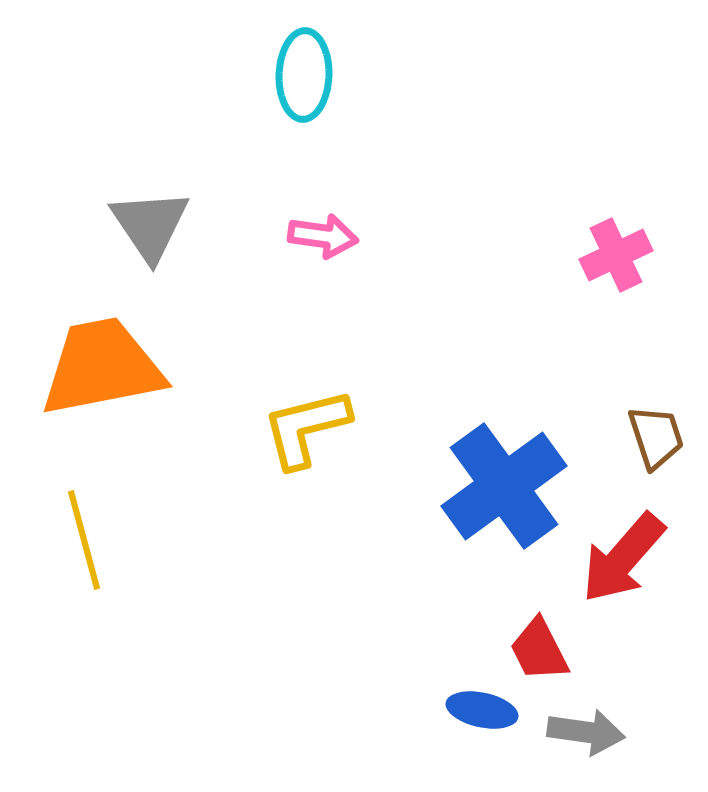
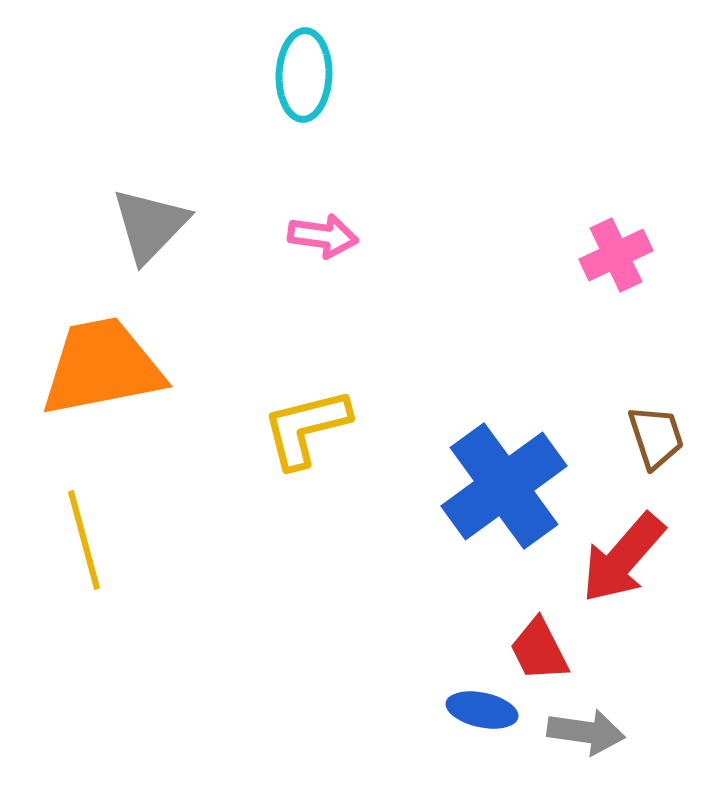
gray triangle: rotated 18 degrees clockwise
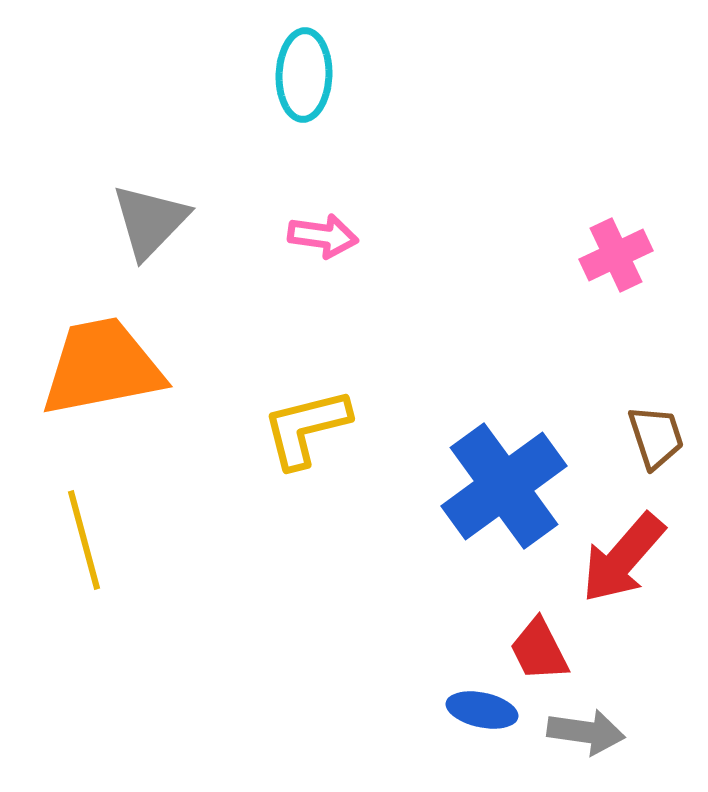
gray triangle: moved 4 px up
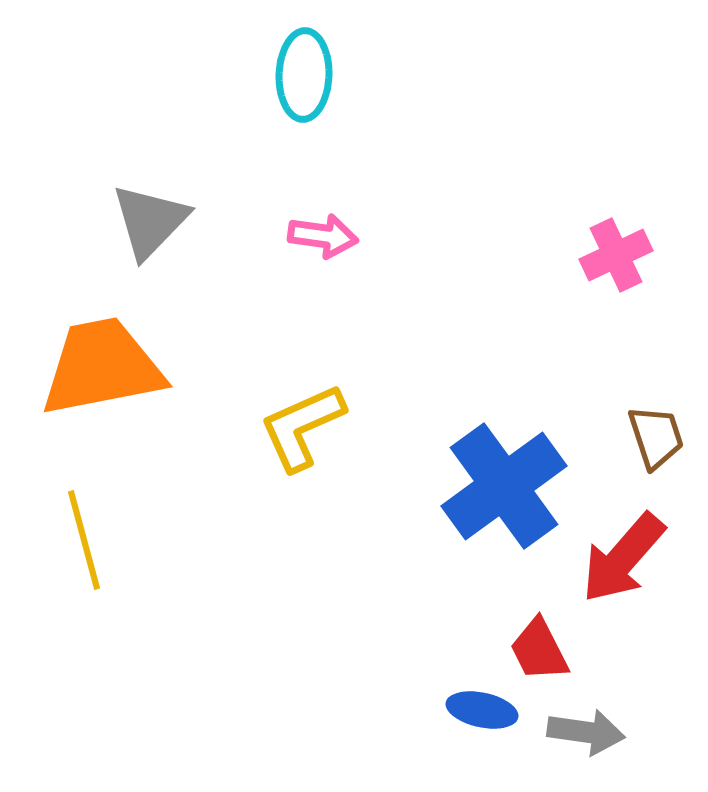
yellow L-shape: moved 4 px left, 1 px up; rotated 10 degrees counterclockwise
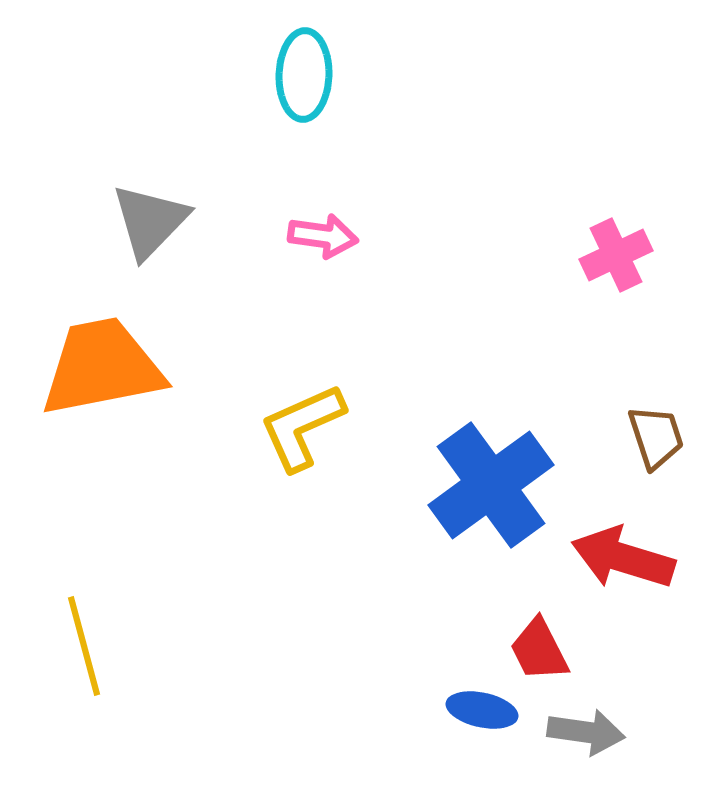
blue cross: moved 13 px left, 1 px up
yellow line: moved 106 px down
red arrow: rotated 66 degrees clockwise
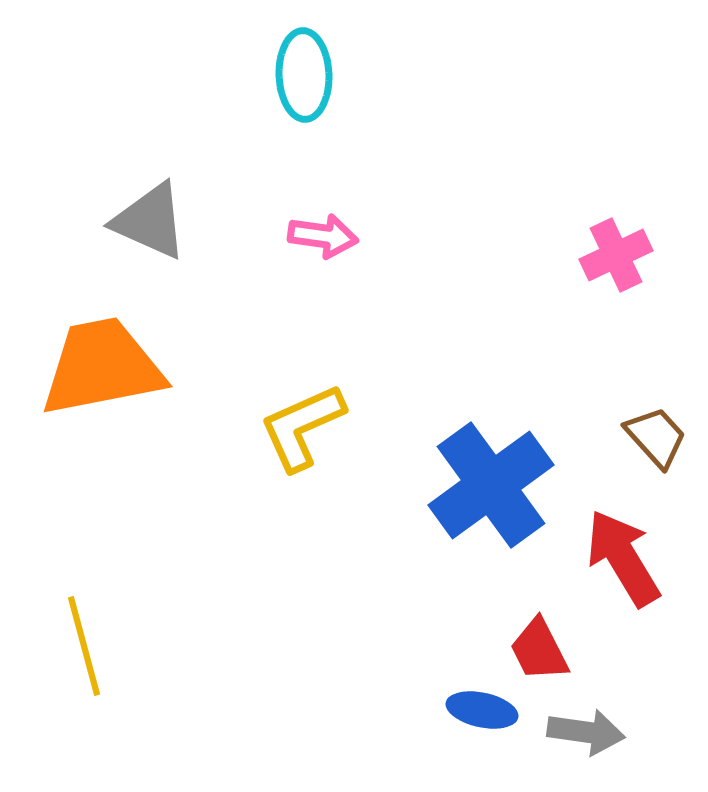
cyan ellipse: rotated 4 degrees counterclockwise
gray triangle: rotated 50 degrees counterclockwise
brown trapezoid: rotated 24 degrees counterclockwise
red arrow: rotated 42 degrees clockwise
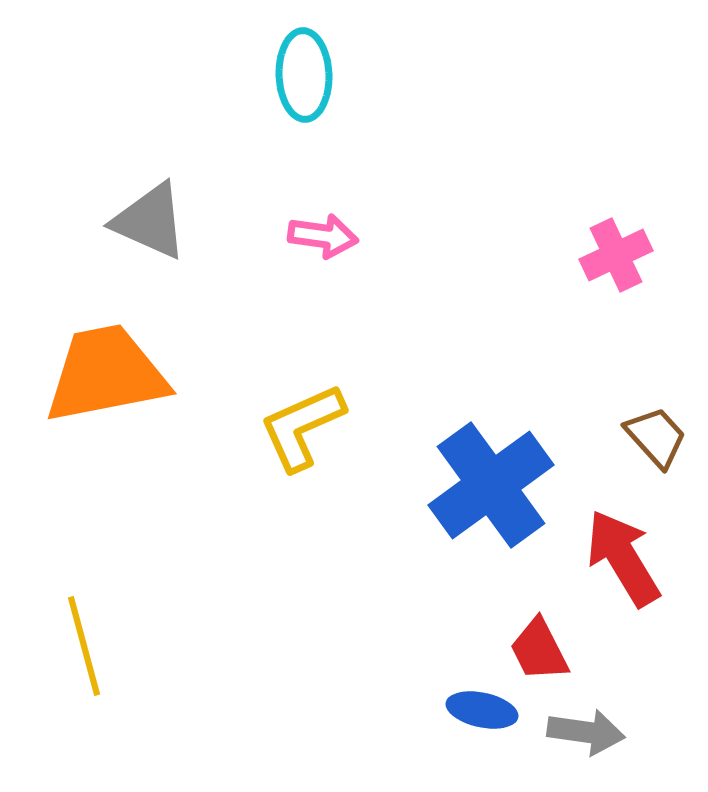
orange trapezoid: moved 4 px right, 7 px down
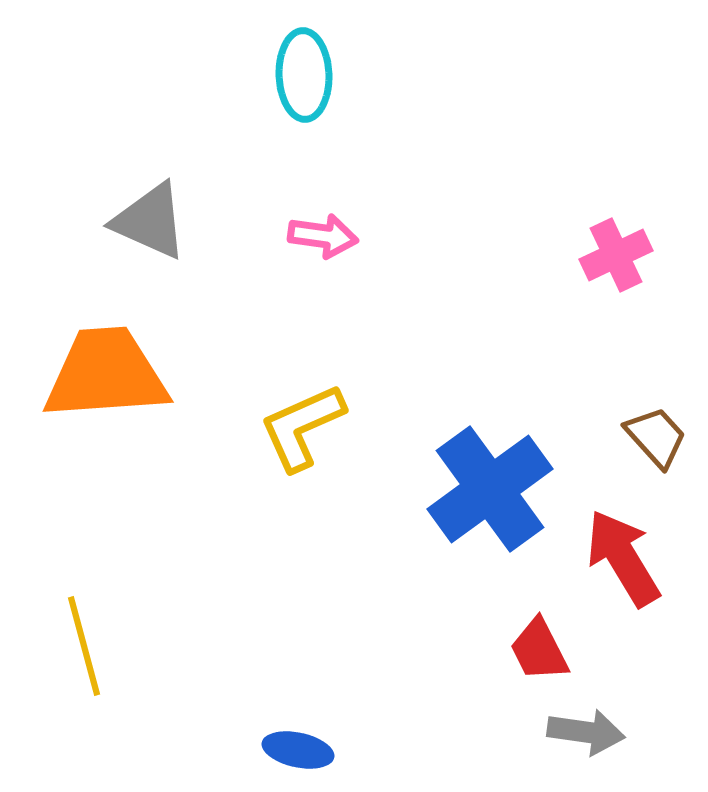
orange trapezoid: rotated 7 degrees clockwise
blue cross: moved 1 px left, 4 px down
blue ellipse: moved 184 px left, 40 px down
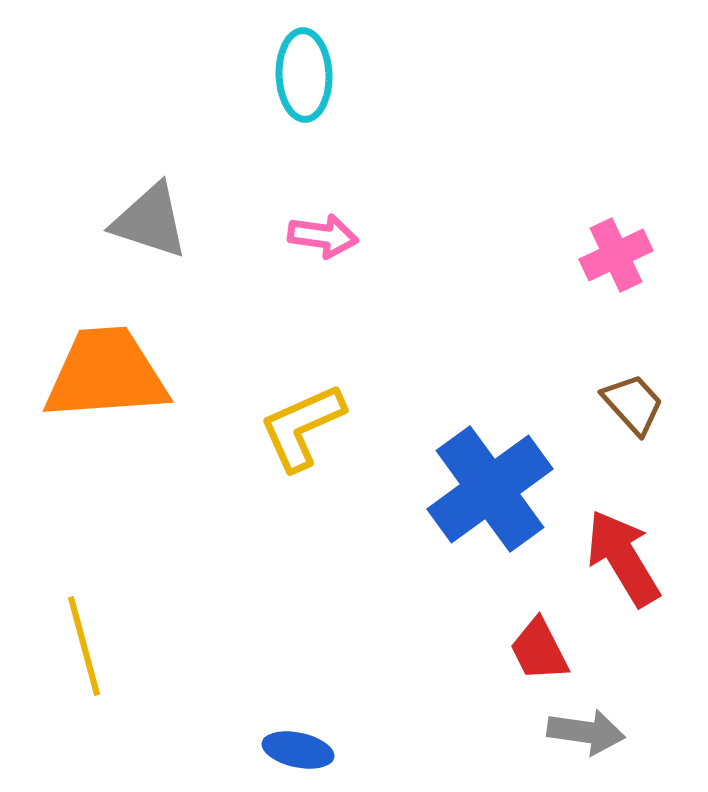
gray triangle: rotated 6 degrees counterclockwise
brown trapezoid: moved 23 px left, 33 px up
